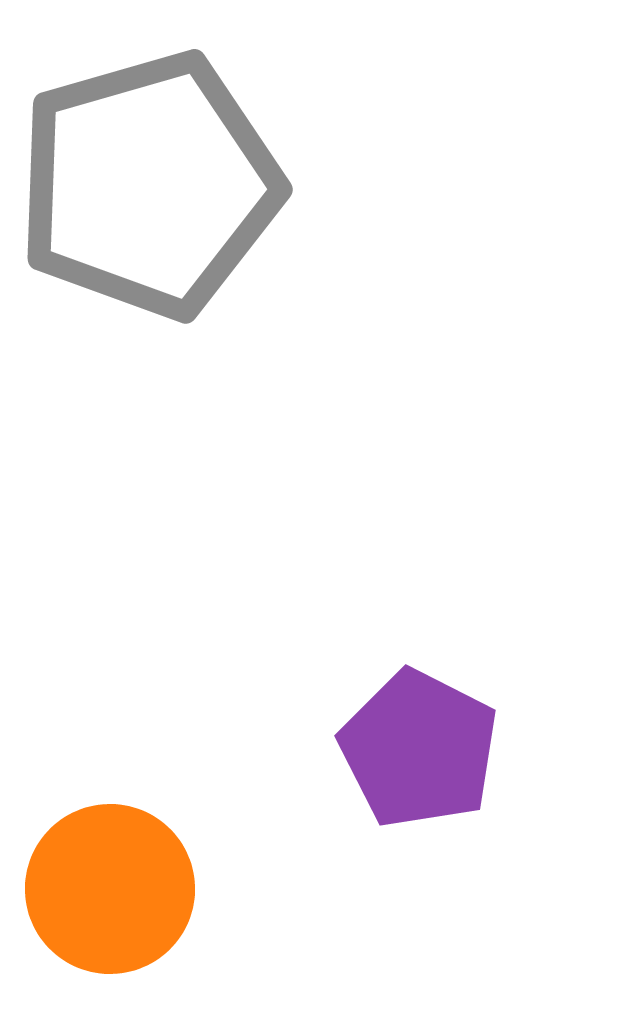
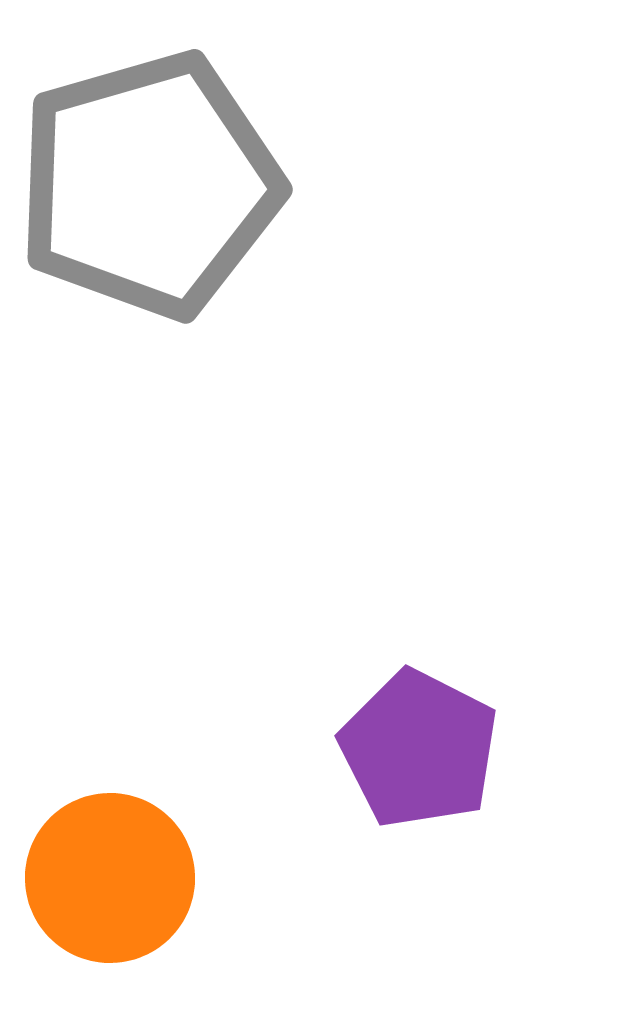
orange circle: moved 11 px up
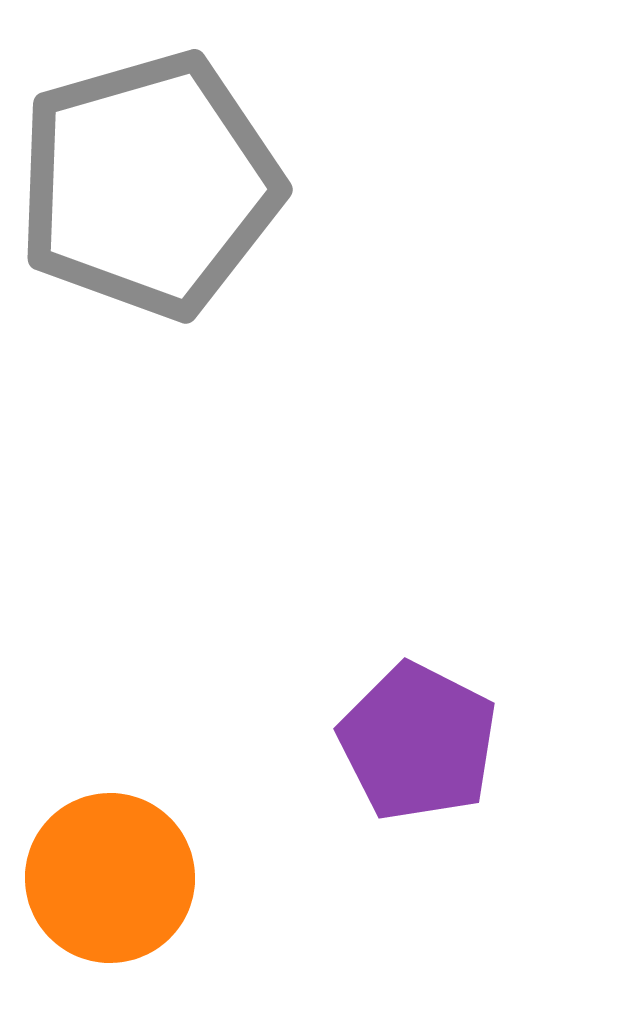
purple pentagon: moved 1 px left, 7 px up
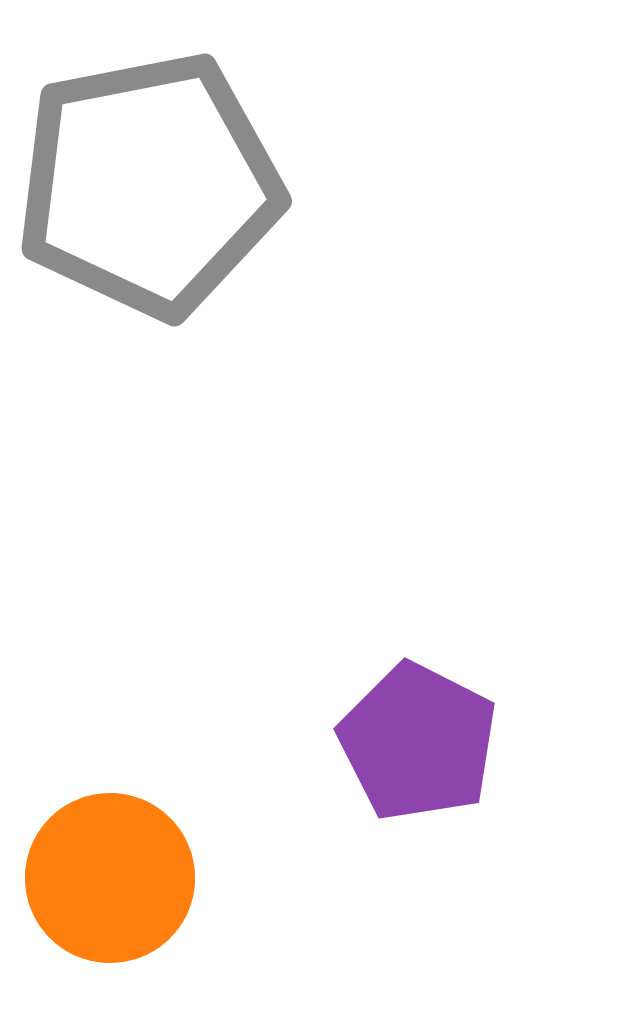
gray pentagon: rotated 5 degrees clockwise
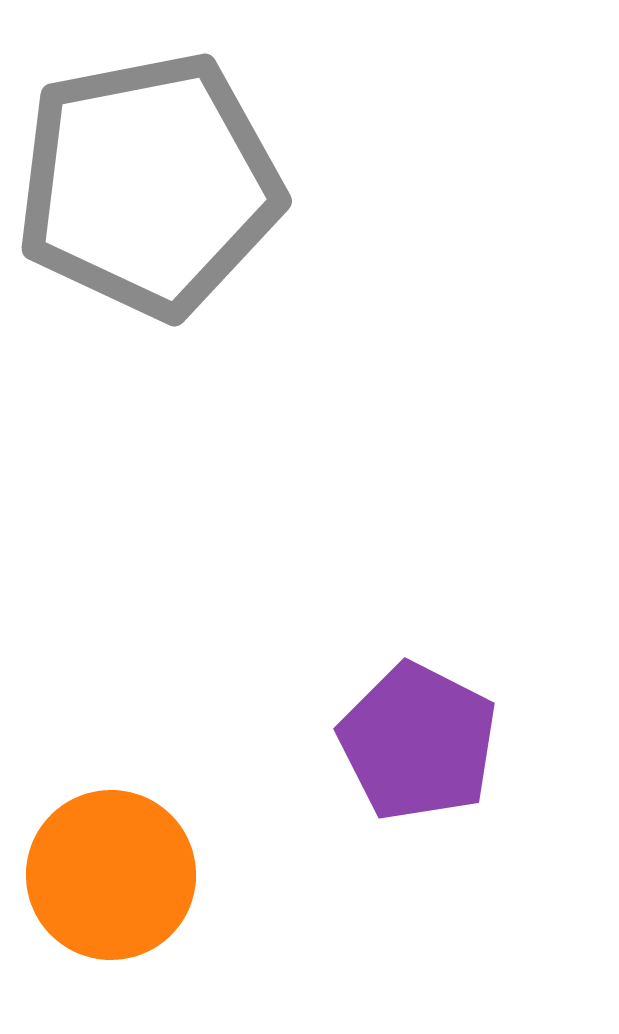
orange circle: moved 1 px right, 3 px up
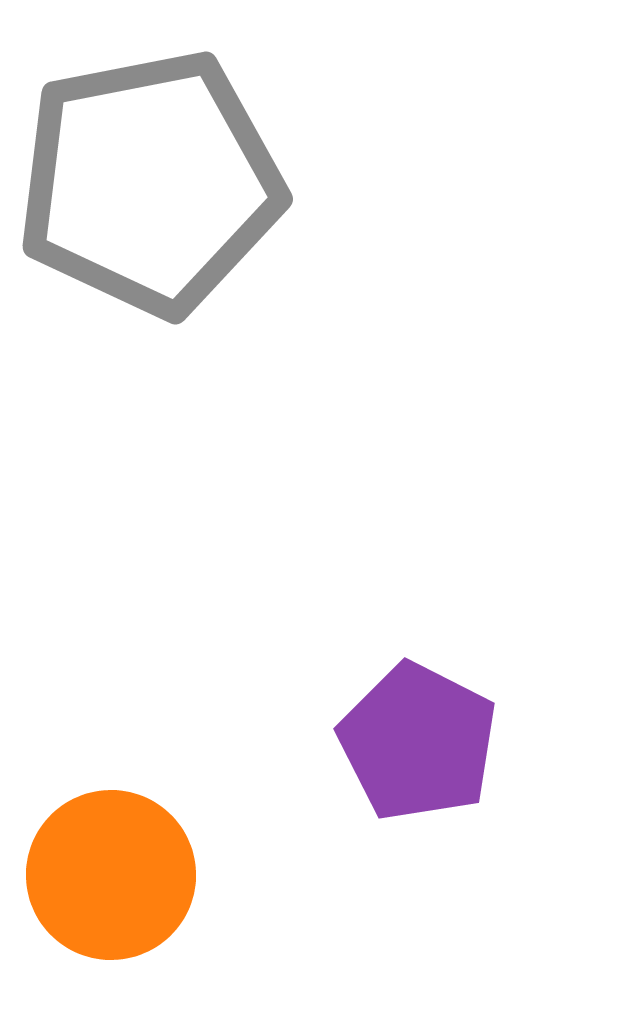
gray pentagon: moved 1 px right, 2 px up
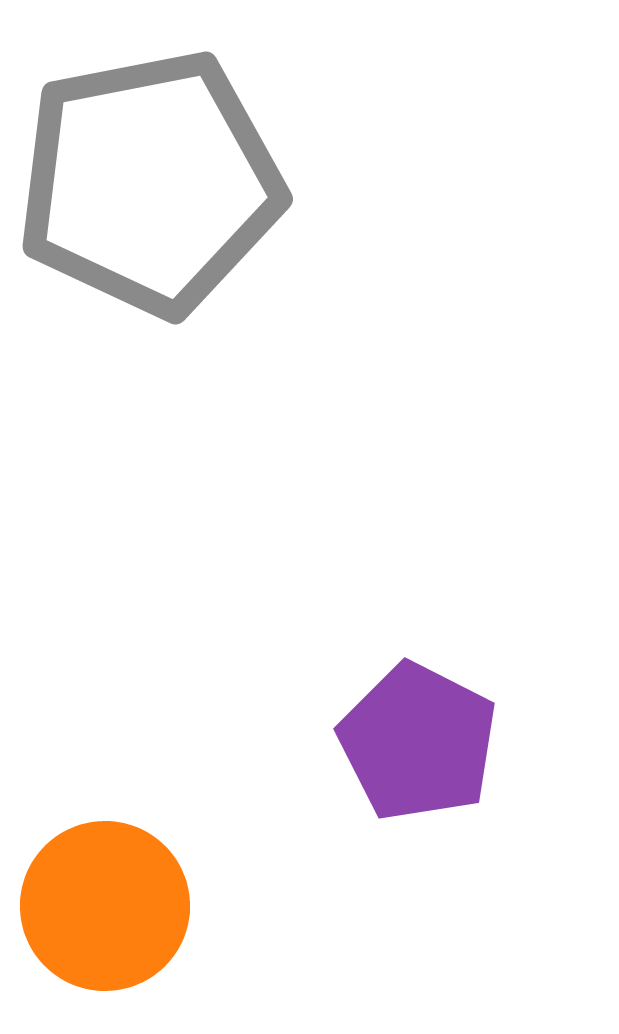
orange circle: moved 6 px left, 31 px down
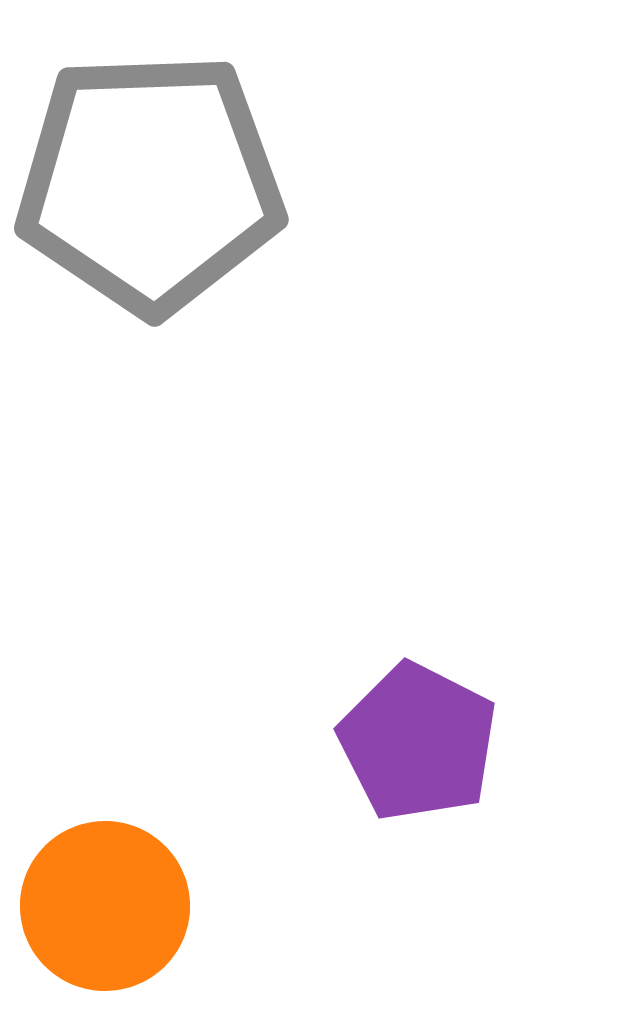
gray pentagon: rotated 9 degrees clockwise
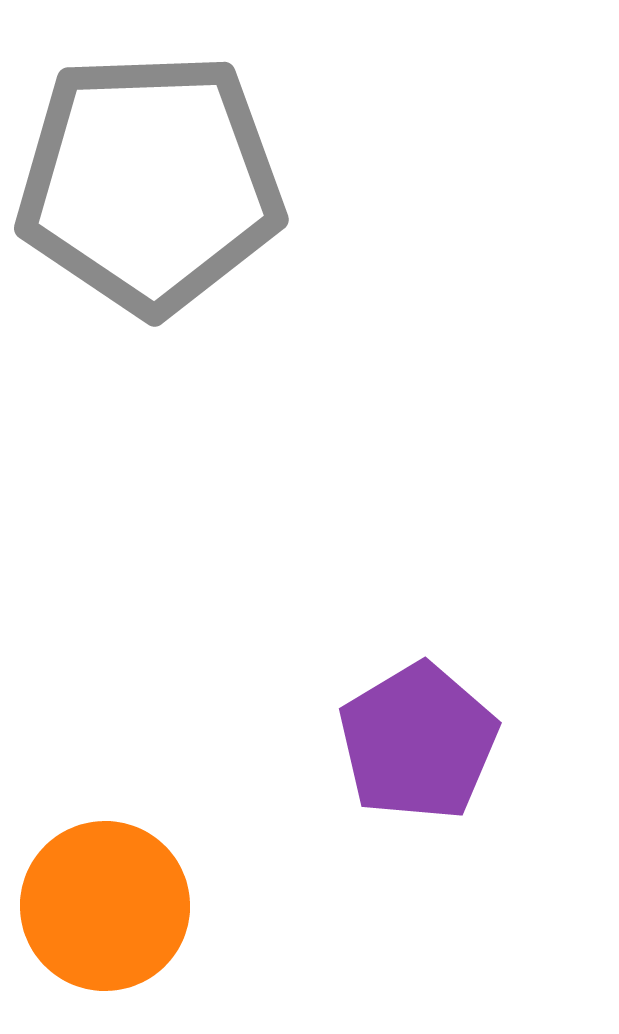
purple pentagon: rotated 14 degrees clockwise
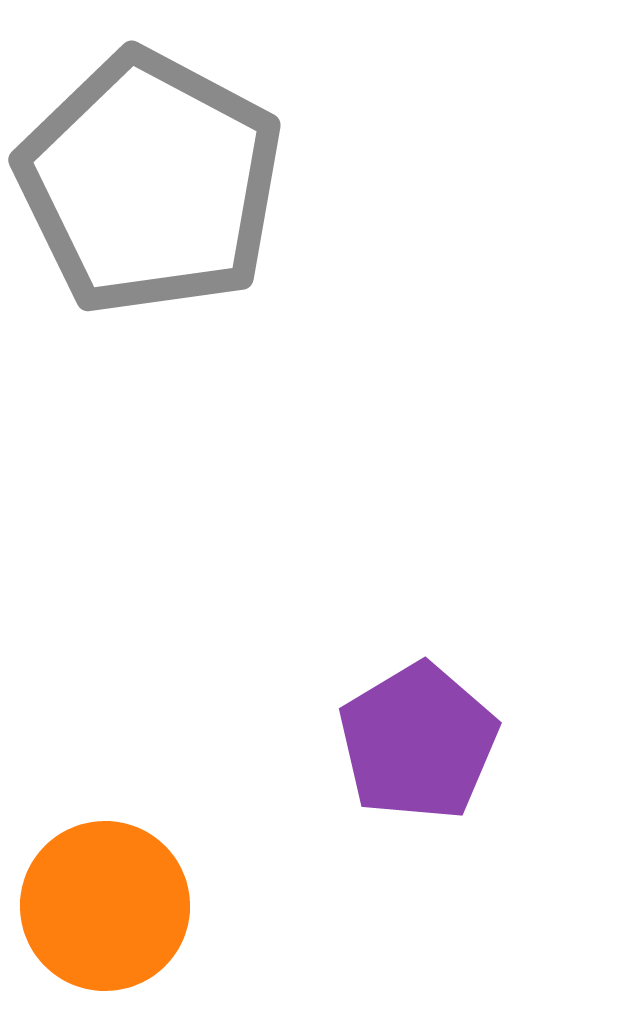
gray pentagon: rotated 30 degrees clockwise
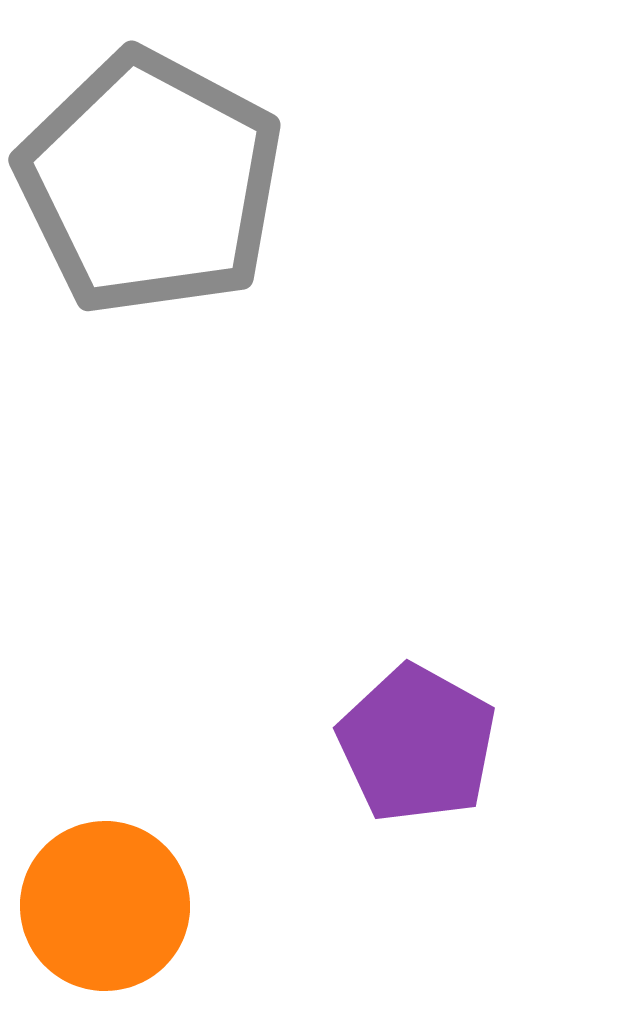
purple pentagon: moved 1 px left, 2 px down; rotated 12 degrees counterclockwise
